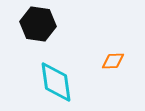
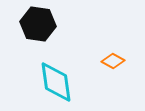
orange diamond: rotated 30 degrees clockwise
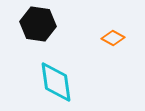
orange diamond: moved 23 px up
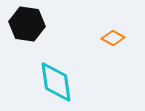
black hexagon: moved 11 px left
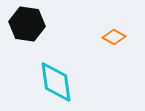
orange diamond: moved 1 px right, 1 px up
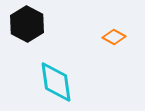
black hexagon: rotated 20 degrees clockwise
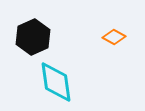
black hexagon: moved 6 px right, 13 px down; rotated 8 degrees clockwise
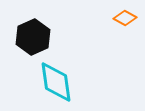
orange diamond: moved 11 px right, 19 px up
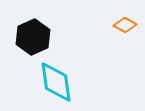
orange diamond: moved 7 px down
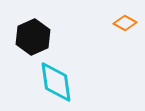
orange diamond: moved 2 px up
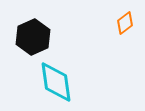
orange diamond: rotated 65 degrees counterclockwise
